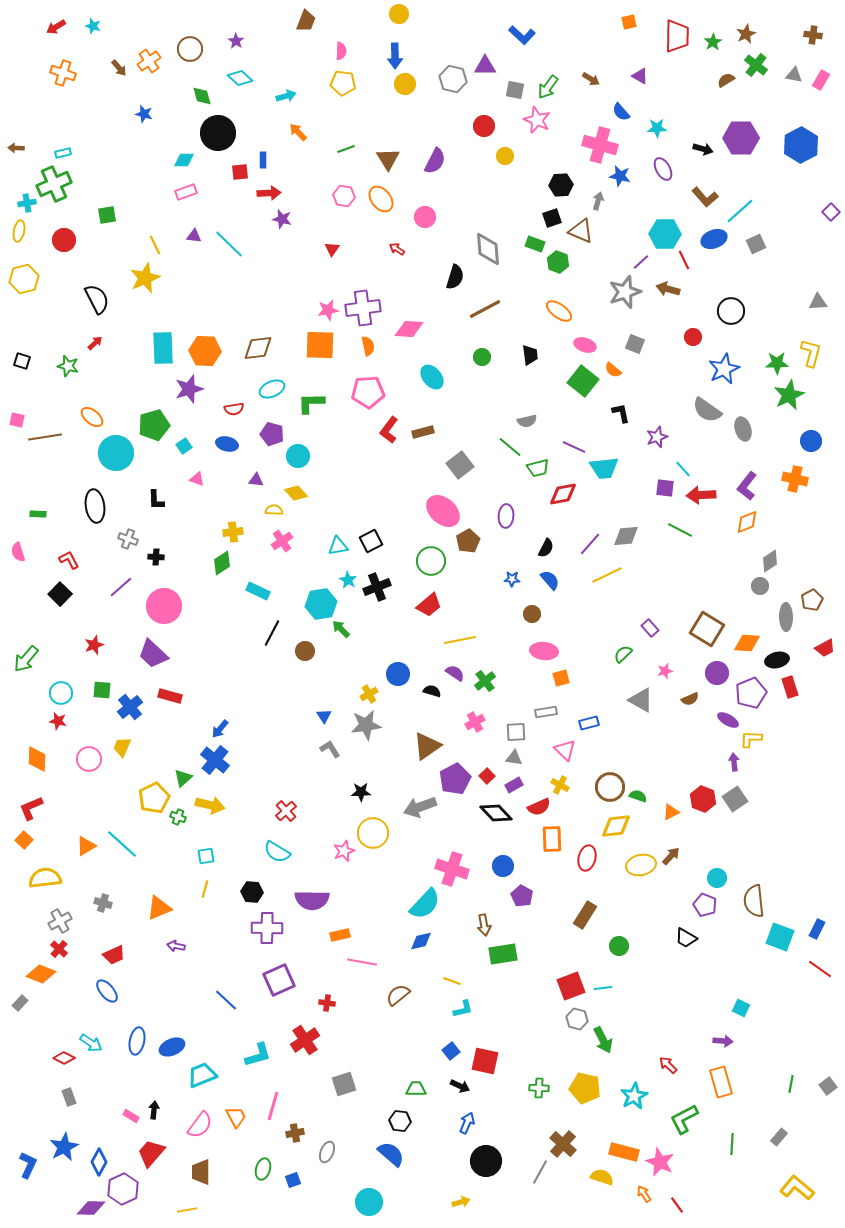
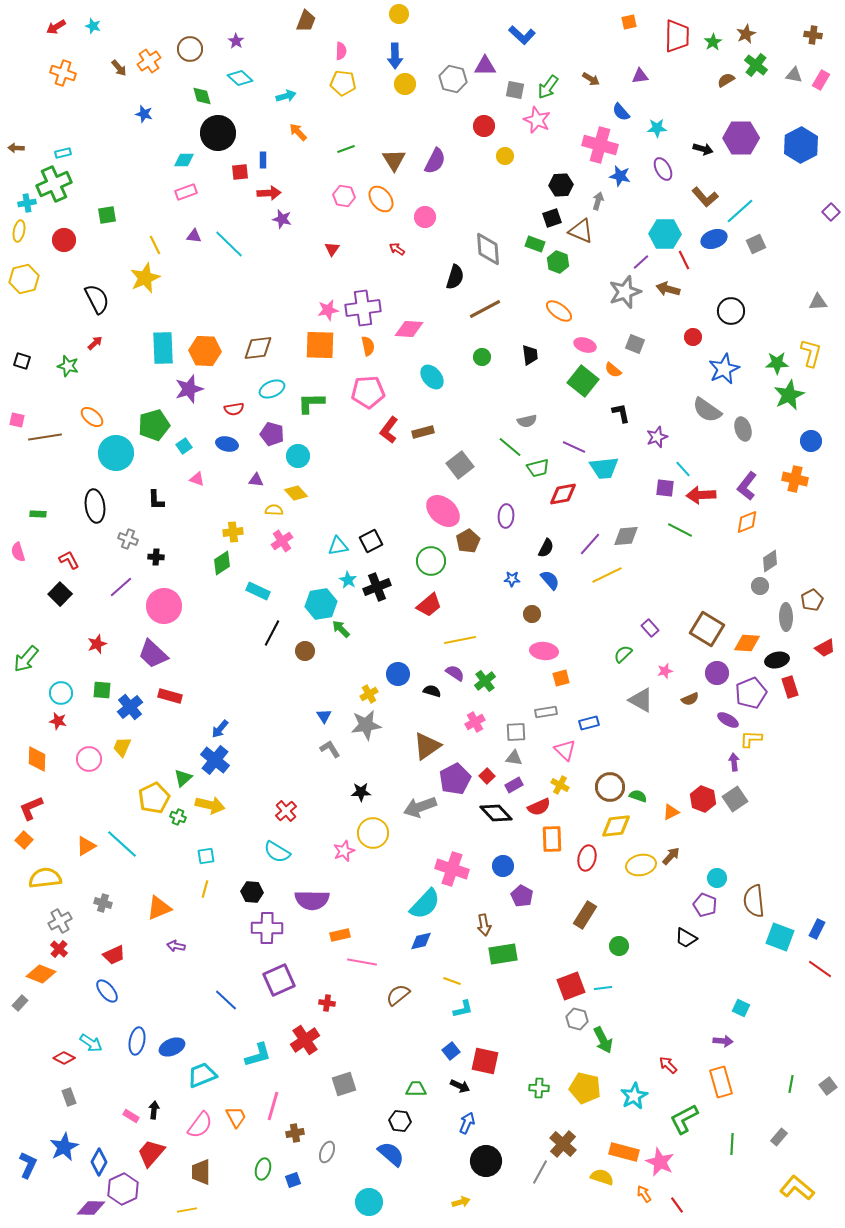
purple triangle at (640, 76): rotated 36 degrees counterclockwise
brown triangle at (388, 159): moved 6 px right, 1 px down
red star at (94, 645): moved 3 px right, 1 px up
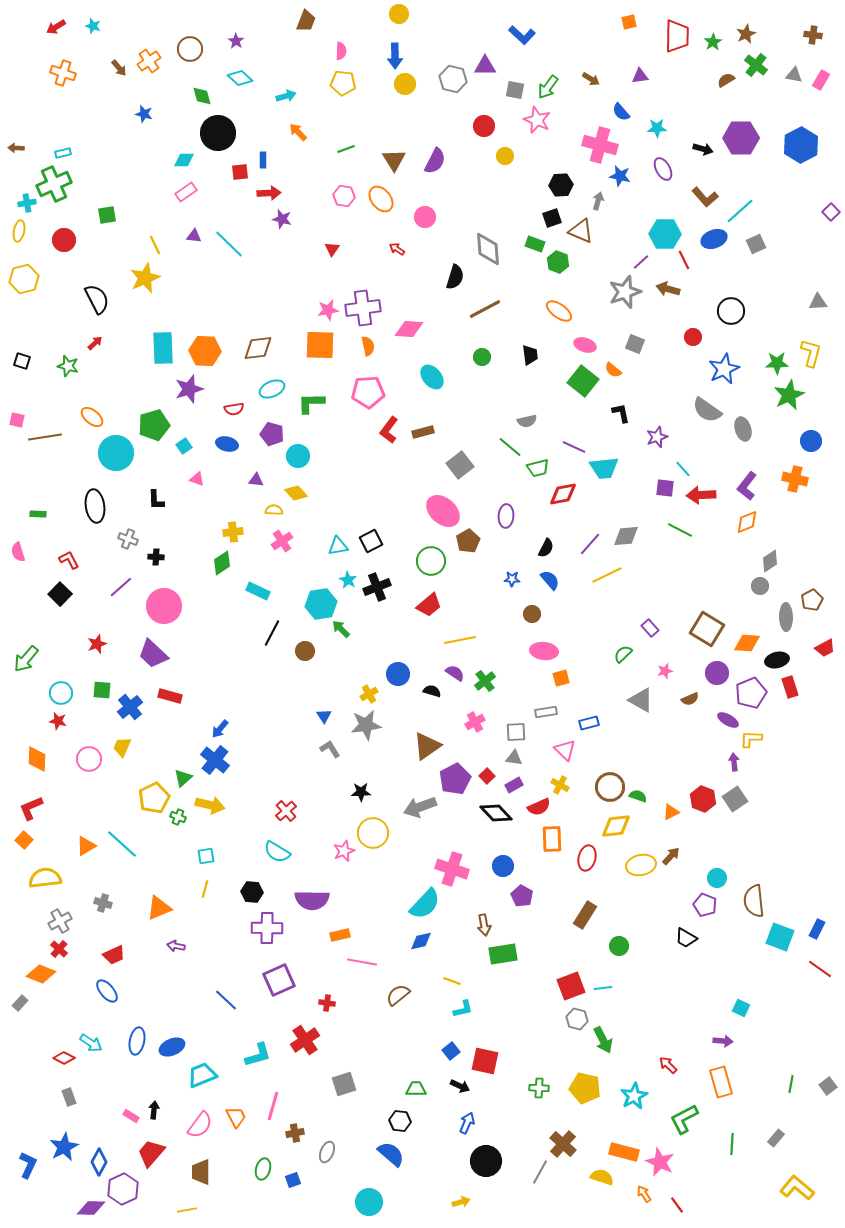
pink rectangle at (186, 192): rotated 15 degrees counterclockwise
gray rectangle at (779, 1137): moved 3 px left, 1 px down
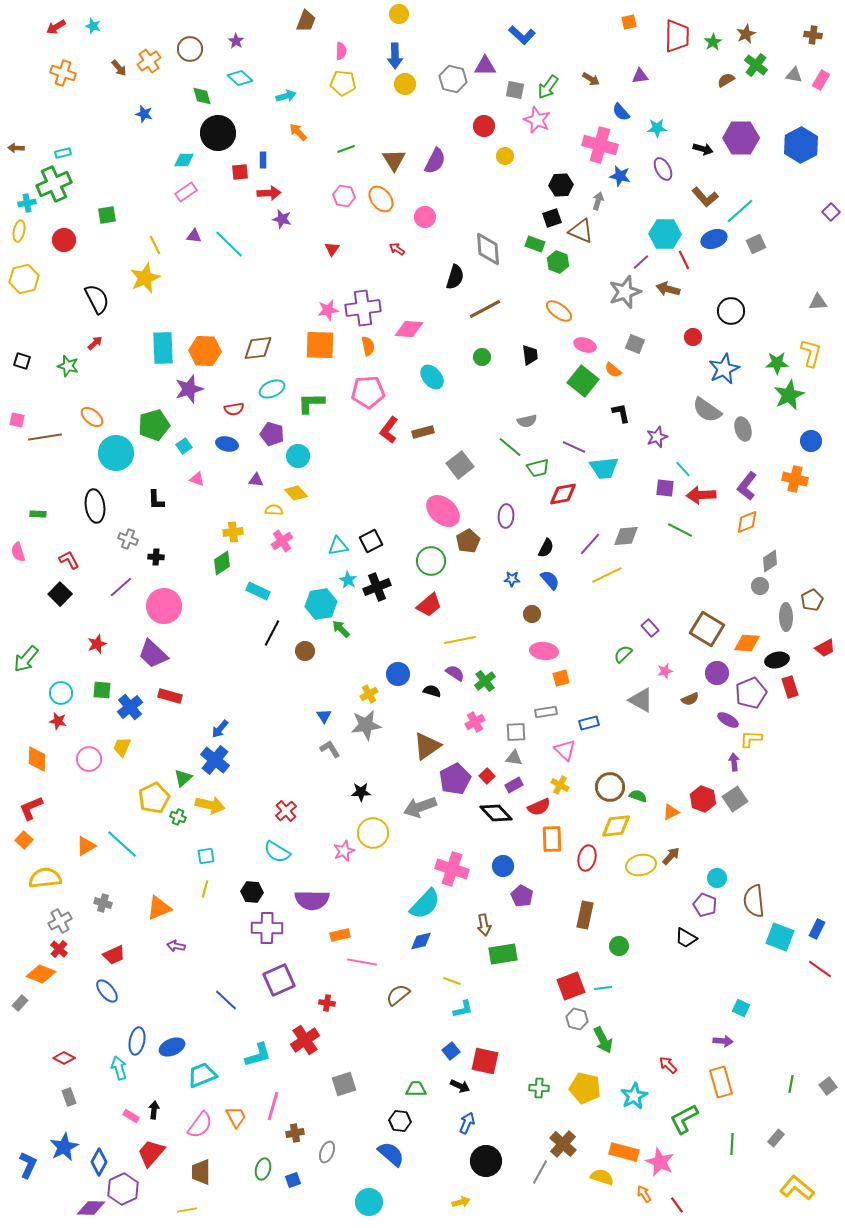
brown rectangle at (585, 915): rotated 20 degrees counterclockwise
cyan arrow at (91, 1043): moved 28 px right, 25 px down; rotated 140 degrees counterclockwise
